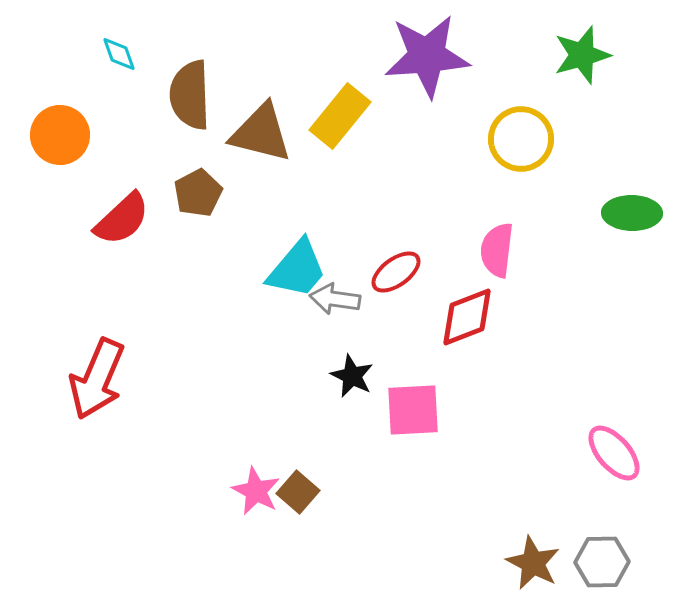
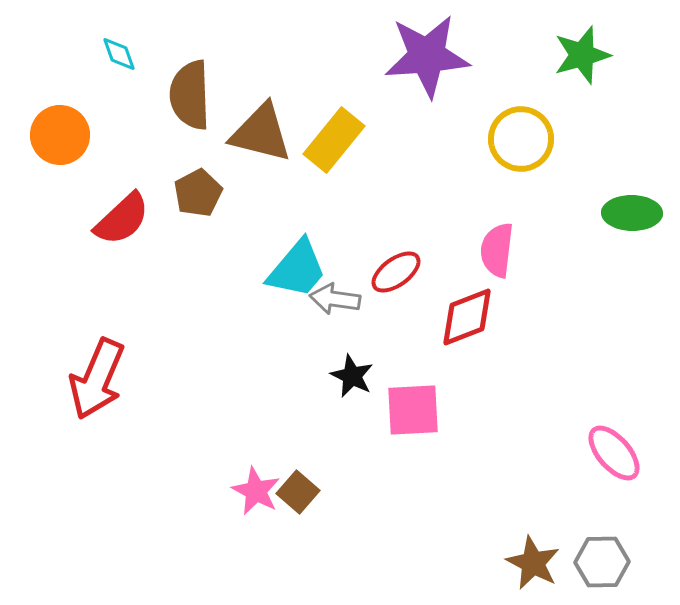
yellow rectangle: moved 6 px left, 24 px down
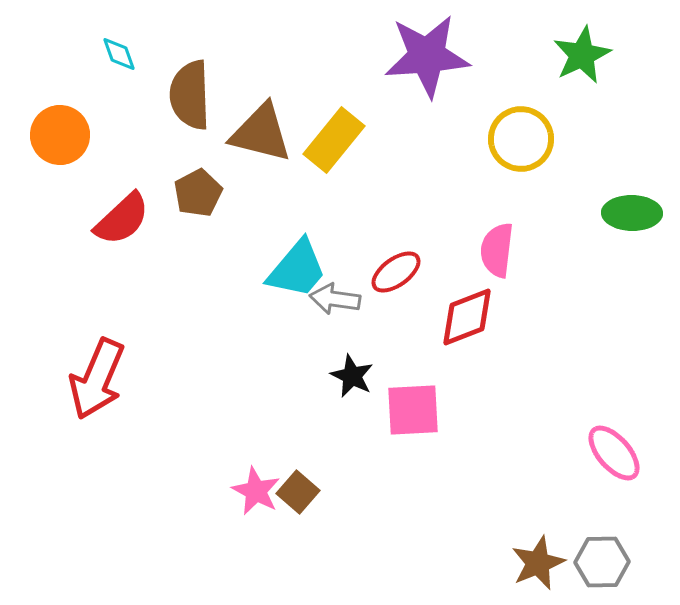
green star: rotated 10 degrees counterclockwise
brown star: moved 5 px right; rotated 22 degrees clockwise
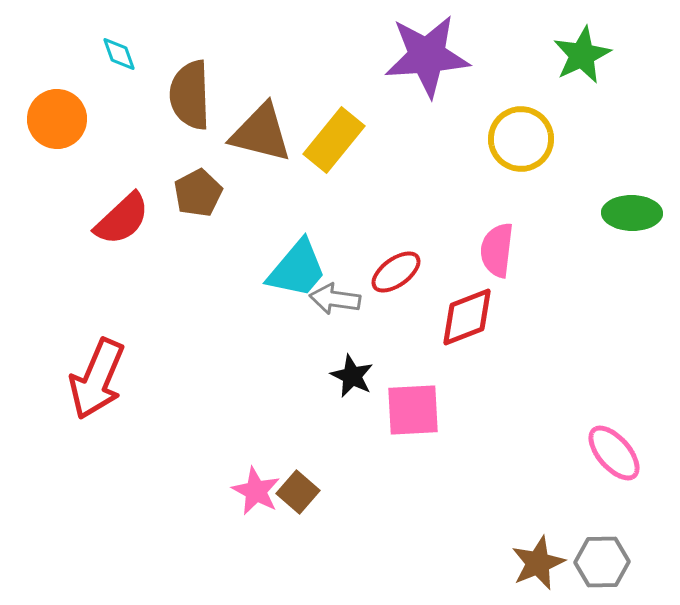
orange circle: moved 3 px left, 16 px up
